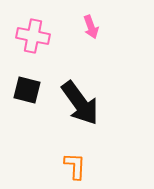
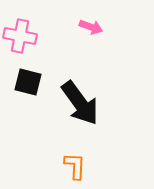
pink arrow: rotated 50 degrees counterclockwise
pink cross: moved 13 px left
black square: moved 1 px right, 8 px up
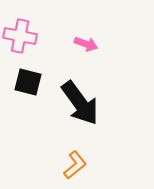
pink arrow: moved 5 px left, 17 px down
orange L-shape: moved 1 px up; rotated 48 degrees clockwise
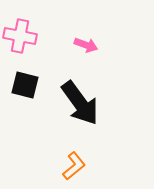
pink arrow: moved 1 px down
black square: moved 3 px left, 3 px down
orange L-shape: moved 1 px left, 1 px down
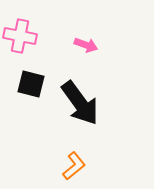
black square: moved 6 px right, 1 px up
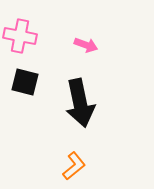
black square: moved 6 px left, 2 px up
black arrow: rotated 24 degrees clockwise
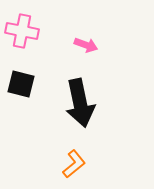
pink cross: moved 2 px right, 5 px up
black square: moved 4 px left, 2 px down
orange L-shape: moved 2 px up
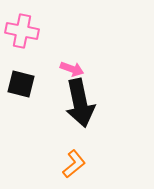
pink arrow: moved 14 px left, 24 px down
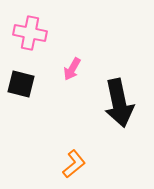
pink cross: moved 8 px right, 2 px down
pink arrow: rotated 100 degrees clockwise
black arrow: moved 39 px right
